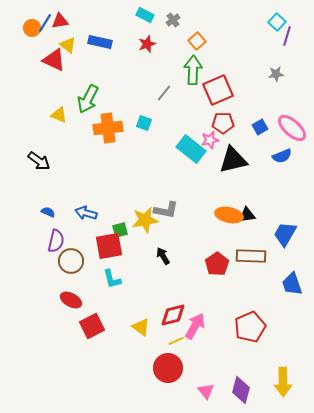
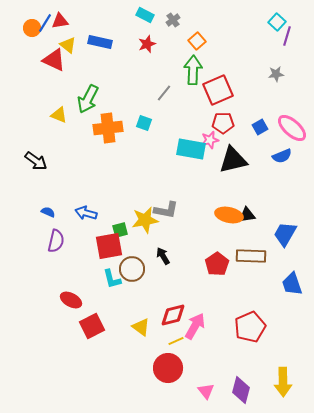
cyan rectangle at (191, 149): rotated 28 degrees counterclockwise
black arrow at (39, 161): moved 3 px left
brown circle at (71, 261): moved 61 px right, 8 px down
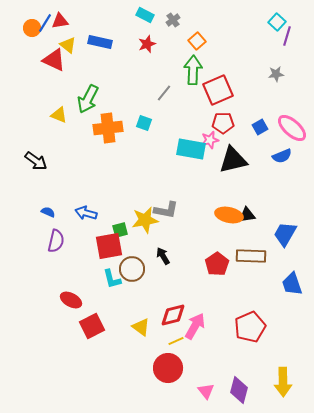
purple diamond at (241, 390): moved 2 px left
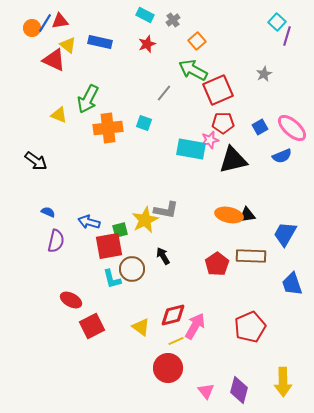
green arrow at (193, 70): rotated 64 degrees counterclockwise
gray star at (276, 74): moved 12 px left; rotated 21 degrees counterclockwise
blue arrow at (86, 213): moved 3 px right, 9 px down
yellow star at (145, 220): rotated 16 degrees counterclockwise
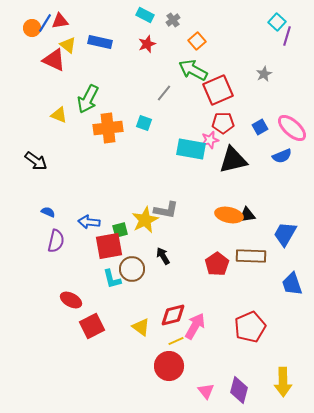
blue arrow at (89, 222): rotated 10 degrees counterclockwise
red circle at (168, 368): moved 1 px right, 2 px up
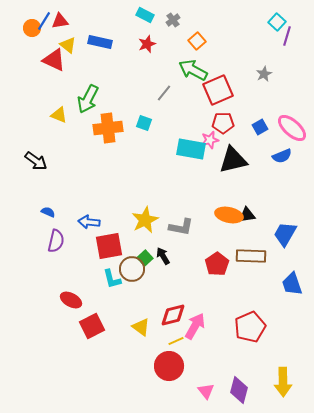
blue line at (45, 23): moved 1 px left, 2 px up
gray L-shape at (166, 210): moved 15 px right, 17 px down
green square at (120, 230): moved 25 px right, 28 px down; rotated 28 degrees counterclockwise
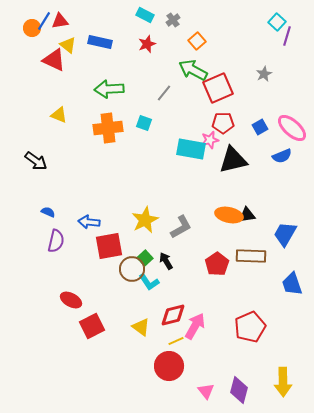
red square at (218, 90): moved 2 px up
green arrow at (88, 99): moved 21 px right, 10 px up; rotated 60 degrees clockwise
gray L-shape at (181, 227): rotated 40 degrees counterclockwise
black arrow at (163, 256): moved 3 px right, 5 px down
cyan L-shape at (112, 279): moved 37 px right, 3 px down; rotated 20 degrees counterclockwise
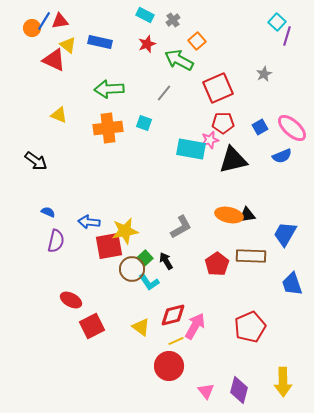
green arrow at (193, 70): moved 14 px left, 10 px up
yellow star at (145, 220): moved 20 px left, 11 px down; rotated 16 degrees clockwise
